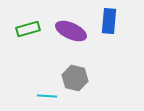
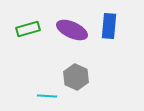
blue rectangle: moved 5 px down
purple ellipse: moved 1 px right, 1 px up
gray hexagon: moved 1 px right, 1 px up; rotated 10 degrees clockwise
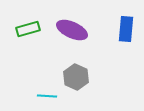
blue rectangle: moved 17 px right, 3 px down
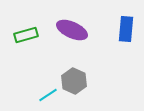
green rectangle: moved 2 px left, 6 px down
gray hexagon: moved 2 px left, 4 px down
cyan line: moved 1 px right, 1 px up; rotated 36 degrees counterclockwise
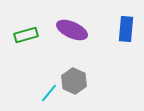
cyan line: moved 1 px right, 2 px up; rotated 18 degrees counterclockwise
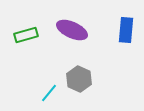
blue rectangle: moved 1 px down
gray hexagon: moved 5 px right, 2 px up
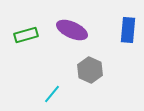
blue rectangle: moved 2 px right
gray hexagon: moved 11 px right, 9 px up
cyan line: moved 3 px right, 1 px down
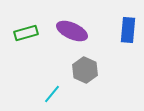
purple ellipse: moved 1 px down
green rectangle: moved 2 px up
gray hexagon: moved 5 px left
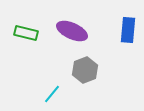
green rectangle: rotated 30 degrees clockwise
gray hexagon: rotated 15 degrees clockwise
